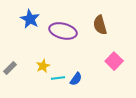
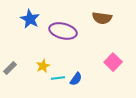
brown semicircle: moved 2 px right, 7 px up; rotated 66 degrees counterclockwise
pink square: moved 1 px left, 1 px down
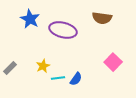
purple ellipse: moved 1 px up
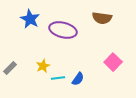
blue semicircle: moved 2 px right
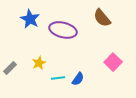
brown semicircle: rotated 42 degrees clockwise
yellow star: moved 4 px left, 3 px up
